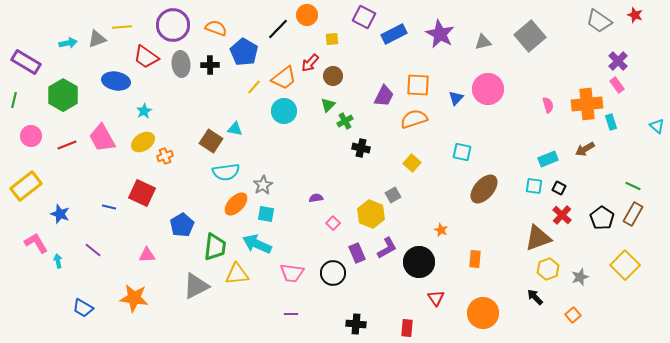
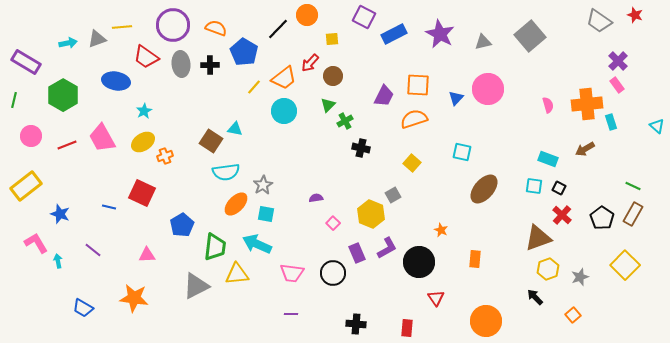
cyan rectangle at (548, 159): rotated 42 degrees clockwise
orange circle at (483, 313): moved 3 px right, 8 px down
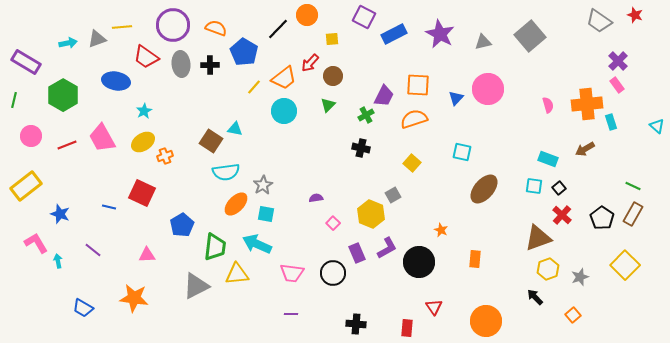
green cross at (345, 121): moved 21 px right, 6 px up
black square at (559, 188): rotated 24 degrees clockwise
red triangle at (436, 298): moved 2 px left, 9 px down
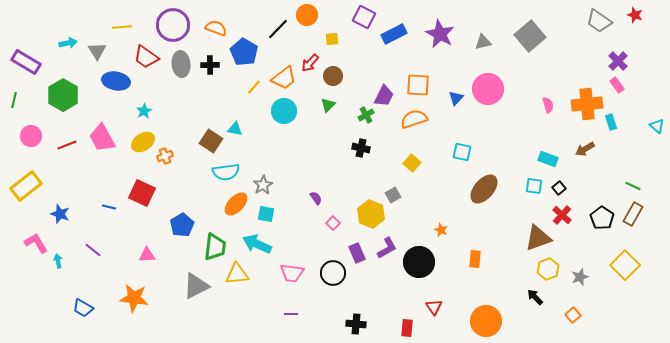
gray triangle at (97, 39): moved 12 px down; rotated 42 degrees counterclockwise
purple semicircle at (316, 198): rotated 64 degrees clockwise
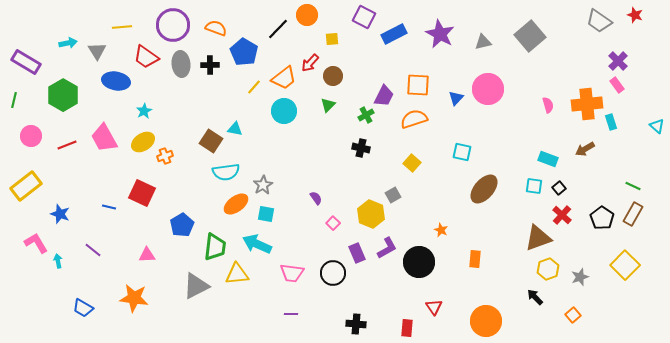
pink trapezoid at (102, 138): moved 2 px right
orange ellipse at (236, 204): rotated 10 degrees clockwise
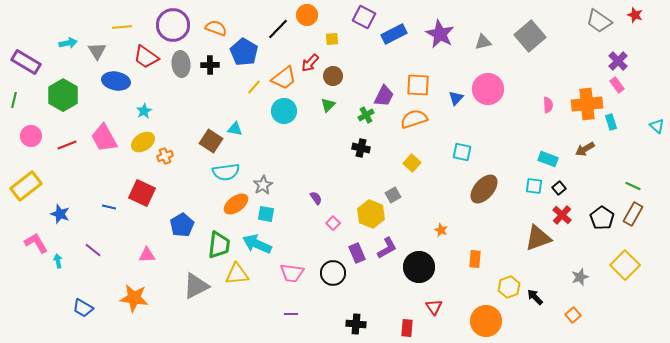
pink semicircle at (548, 105): rotated 14 degrees clockwise
green trapezoid at (215, 247): moved 4 px right, 2 px up
black circle at (419, 262): moved 5 px down
yellow hexagon at (548, 269): moved 39 px left, 18 px down
